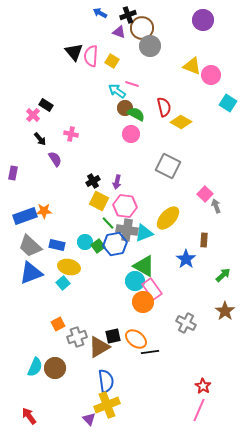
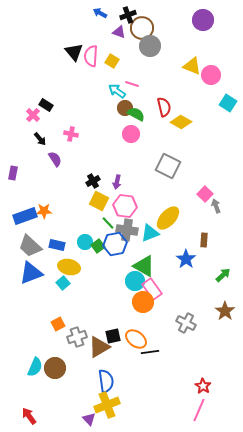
cyan triangle at (144, 233): moved 6 px right
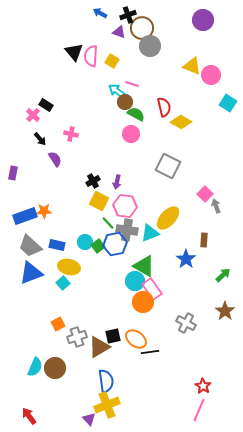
brown circle at (125, 108): moved 6 px up
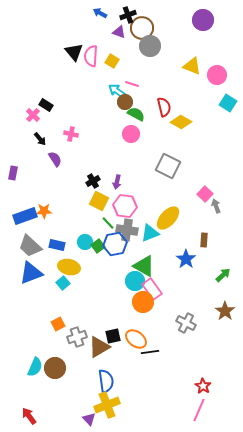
pink circle at (211, 75): moved 6 px right
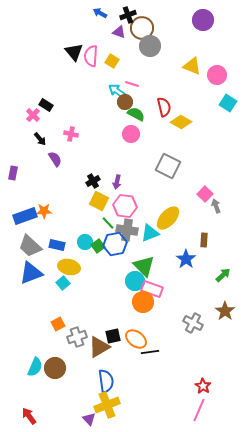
green triangle at (144, 266): rotated 15 degrees clockwise
pink rectangle at (152, 289): rotated 35 degrees counterclockwise
gray cross at (186, 323): moved 7 px right
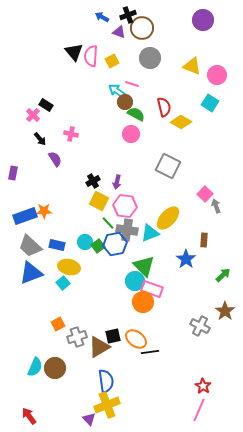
blue arrow at (100, 13): moved 2 px right, 4 px down
gray circle at (150, 46): moved 12 px down
yellow square at (112, 61): rotated 32 degrees clockwise
cyan square at (228, 103): moved 18 px left
gray cross at (193, 323): moved 7 px right, 3 px down
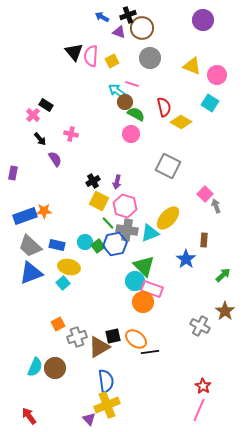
pink hexagon at (125, 206): rotated 10 degrees clockwise
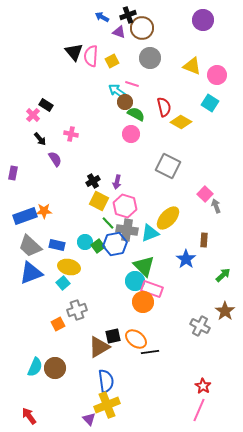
gray cross at (77, 337): moved 27 px up
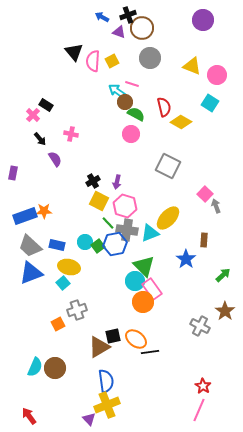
pink semicircle at (91, 56): moved 2 px right, 5 px down
pink rectangle at (152, 289): rotated 35 degrees clockwise
